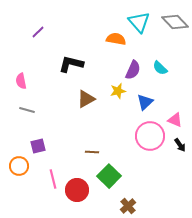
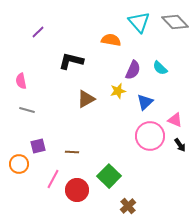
orange semicircle: moved 5 px left, 1 px down
black L-shape: moved 3 px up
brown line: moved 20 px left
orange circle: moved 2 px up
pink line: rotated 42 degrees clockwise
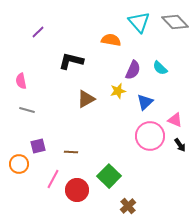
brown line: moved 1 px left
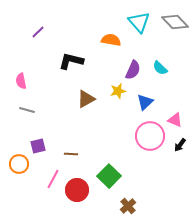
black arrow: rotated 72 degrees clockwise
brown line: moved 2 px down
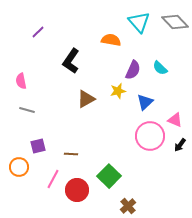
black L-shape: rotated 70 degrees counterclockwise
orange circle: moved 3 px down
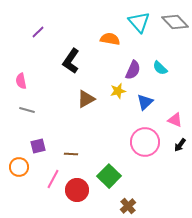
orange semicircle: moved 1 px left, 1 px up
pink circle: moved 5 px left, 6 px down
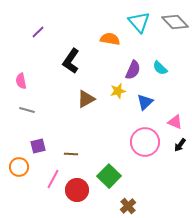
pink triangle: moved 2 px down
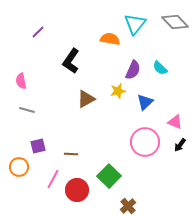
cyan triangle: moved 4 px left, 2 px down; rotated 20 degrees clockwise
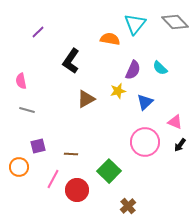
green square: moved 5 px up
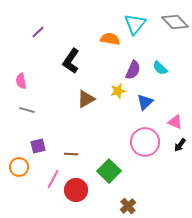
red circle: moved 1 px left
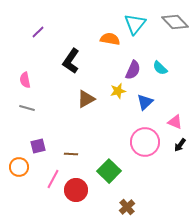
pink semicircle: moved 4 px right, 1 px up
gray line: moved 2 px up
brown cross: moved 1 px left, 1 px down
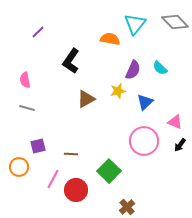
pink circle: moved 1 px left, 1 px up
